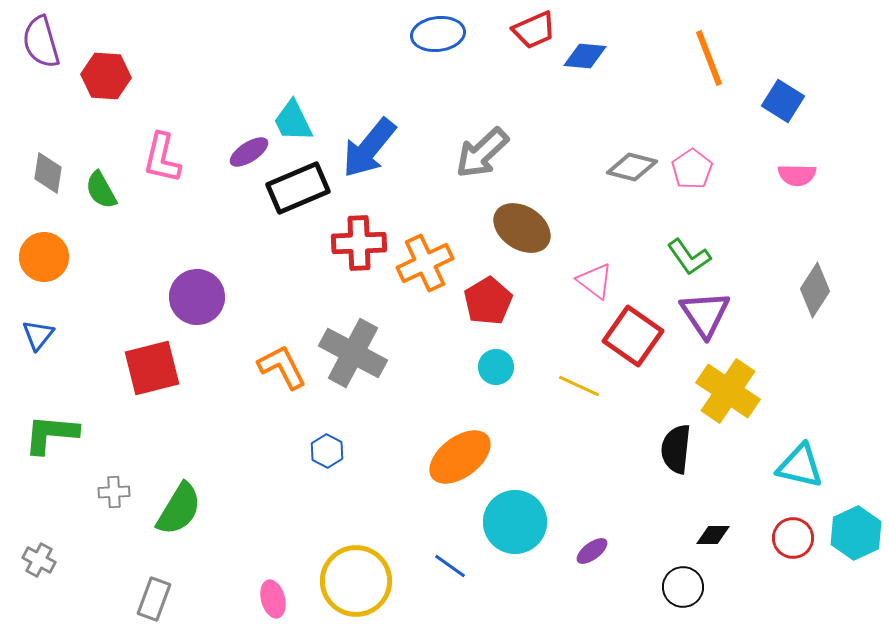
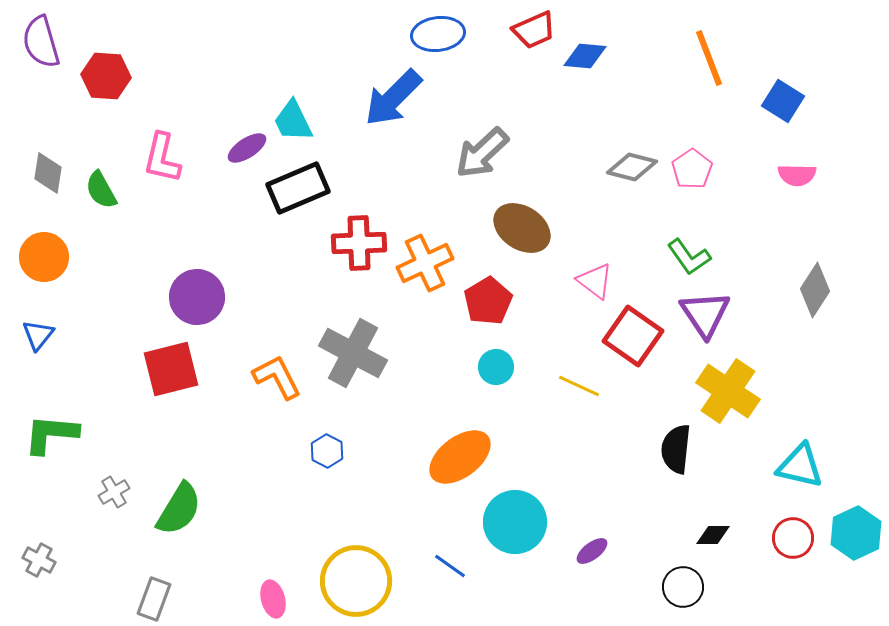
blue arrow at (369, 148): moved 24 px right, 50 px up; rotated 6 degrees clockwise
purple ellipse at (249, 152): moved 2 px left, 4 px up
orange L-shape at (282, 367): moved 5 px left, 10 px down
red square at (152, 368): moved 19 px right, 1 px down
gray cross at (114, 492): rotated 28 degrees counterclockwise
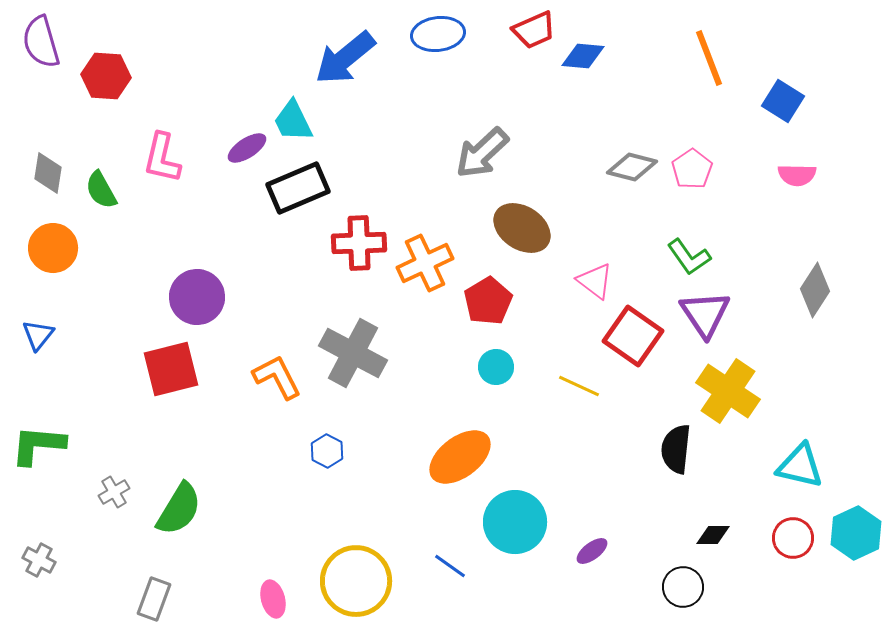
blue diamond at (585, 56): moved 2 px left
blue arrow at (393, 98): moved 48 px left, 40 px up; rotated 6 degrees clockwise
orange circle at (44, 257): moved 9 px right, 9 px up
green L-shape at (51, 434): moved 13 px left, 11 px down
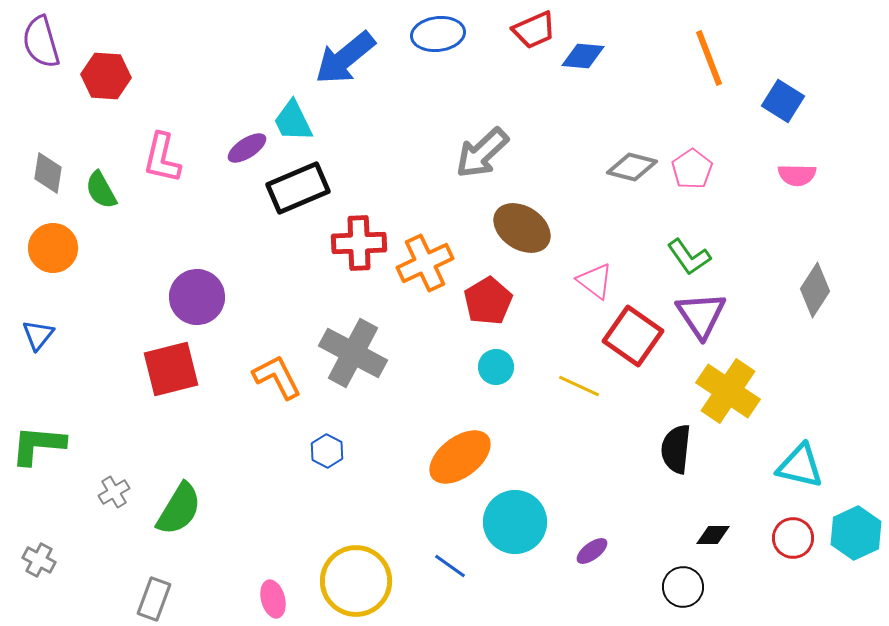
purple triangle at (705, 314): moved 4 px left, 1 px down
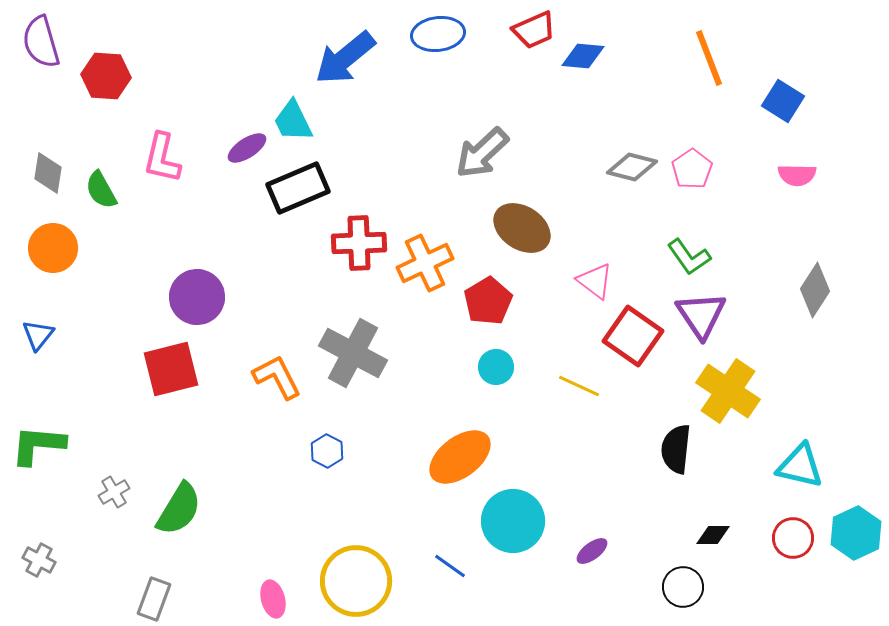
cyan circle at (515, 522): moved 2 px left, 1 px up
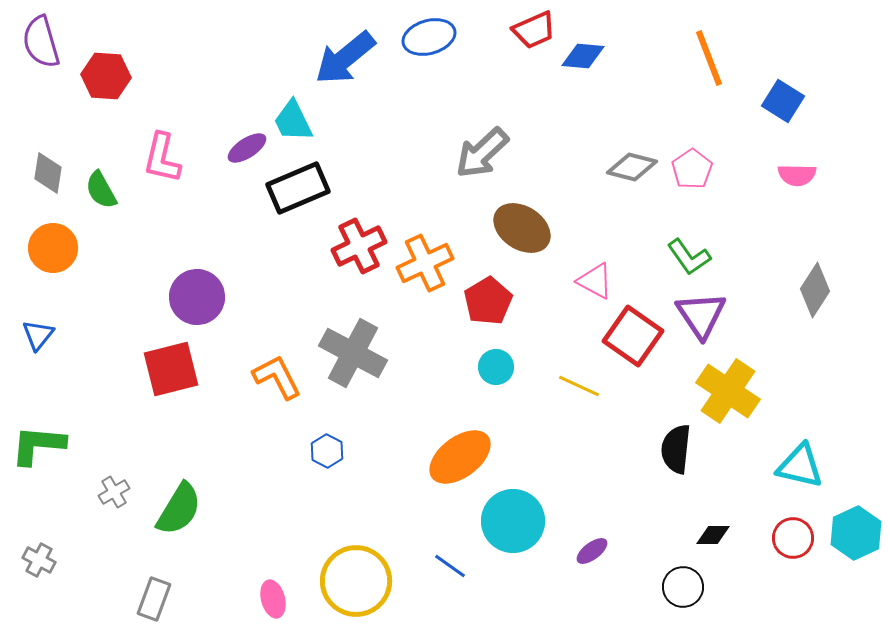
blue ellipse at (438, 34): moved 9 px left, 3 px down; rotated 9 degrees counterclockwise
red cross at (359, 243): moved 3 px down; rotated 24 degrees counterclockwise
pink triangle at (595, 281): rotated 9 degrees counterclockwise
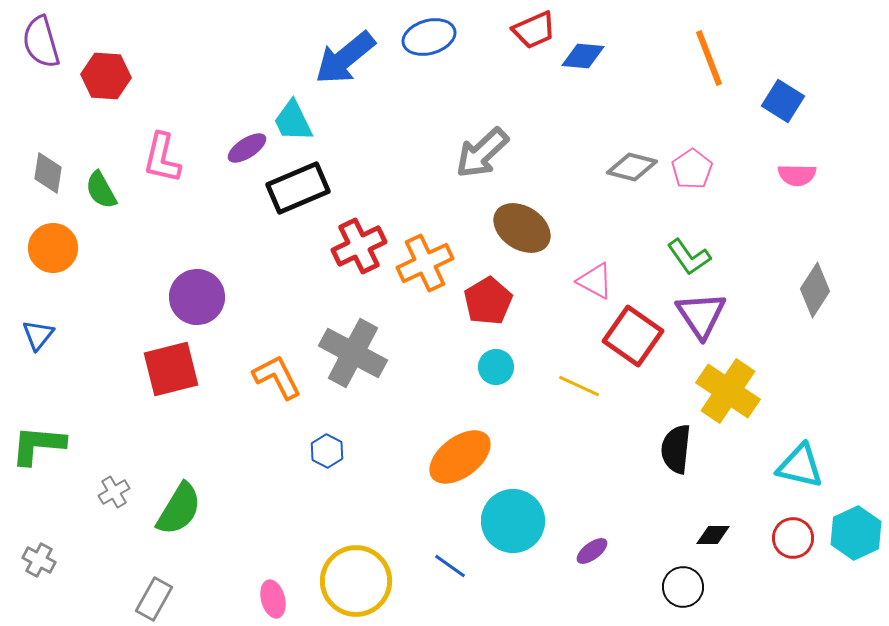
gray rectangle at (154, 599): rotated 9 degrees clockwise
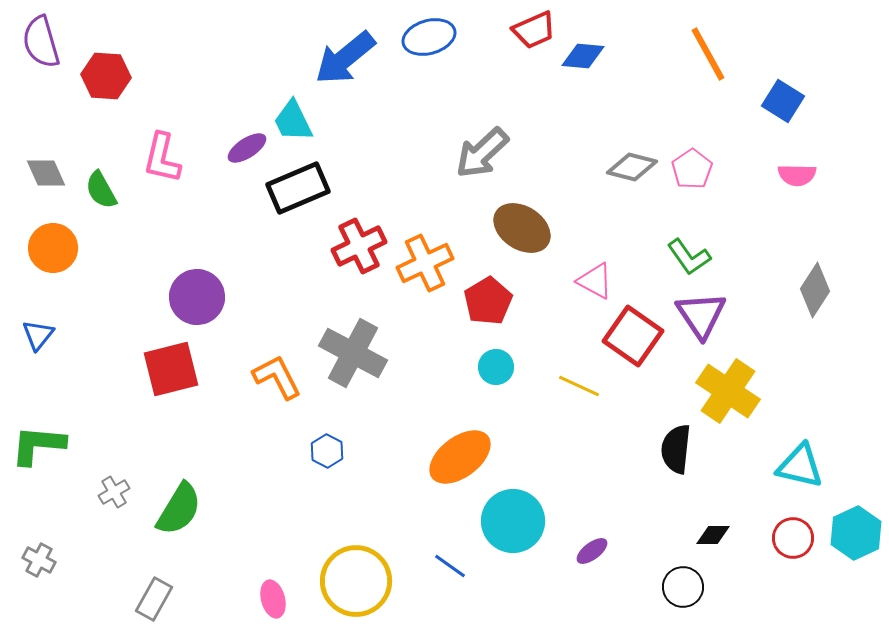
orange line at (709, 58): moved 1 px left, 4 px up; rotated 8 degrees counterclockwise
gray diamond at (48, 173): moved 2 px left; rotated 33 degrees counterclockwise
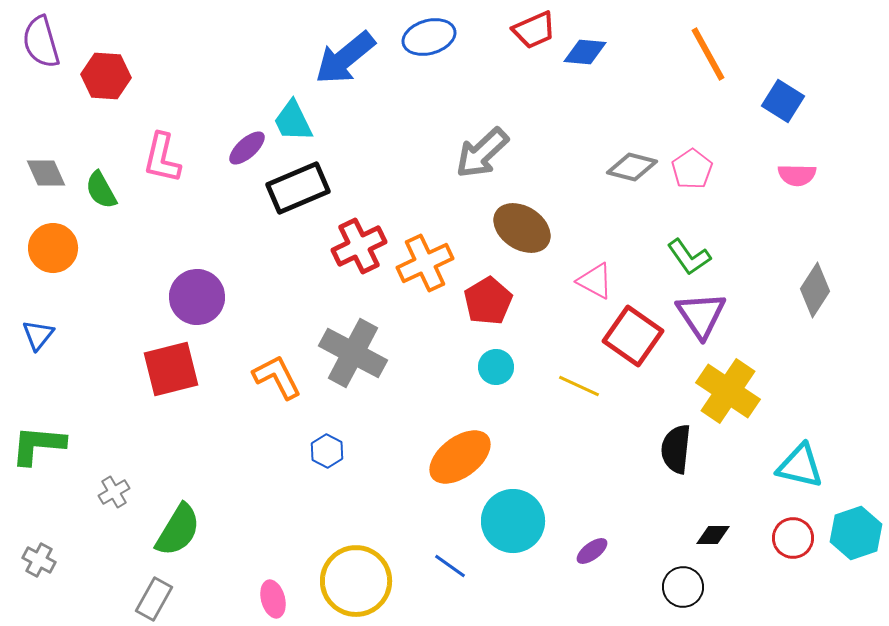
blue diamond at (583, 56): moved 2 px right, 4 px up
purple ellipse at (247, 148): rotated 9 degrees counterclockwise
green semicircle at (179, 509): moved 1 px left, 21 px down
cyan hexagon at (856, 533): rotated 6 degrees clockwise
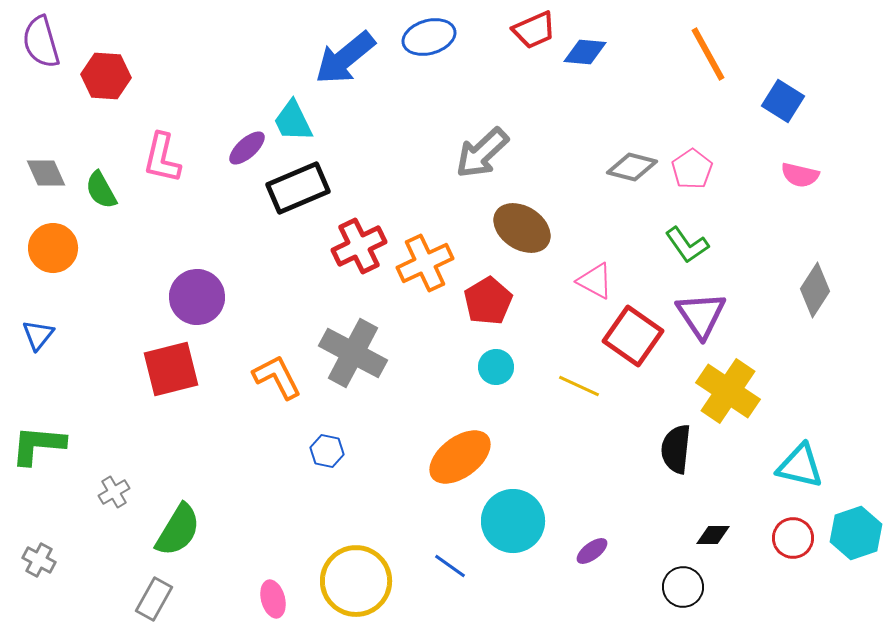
pink semicircle at (797, 175): moved 3 px right; rotated 12 degrees clockwise
green L-shape at (689, 257): moved 2 px left, 12 px up
blue hexagon at (327, 451): rotated 16 degrees counterclockwise
